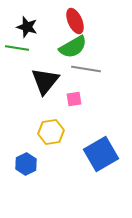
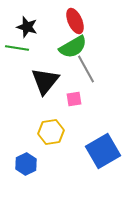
gray line: rotated 52 degrees clockwise
blue square: moved 2 px right, 3 px up
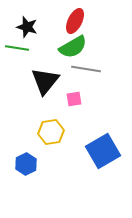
red ellipse: rotated 50 degrees clockwise
gray line: rotated 52 degrees counterclockwise
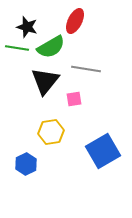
green semicircle: moved 22 px left
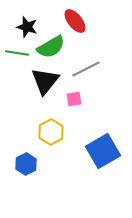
red ellipse: rotated 65 degrees counterclockwise
green line: moved 5 px down
gray line: rotated 36 degrees counterclockwise
yellow hexagon: rotated 20 degrees counterclockwise
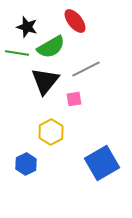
blue square: moved 1 px left, 12 px down
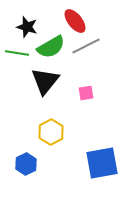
gray line: moved 23 px up
pink square: moved 12 px right, 6 px up
blue square: rotated 20 degrees clockwise
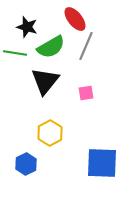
red ellipse: moved 2 px up
gray line: rotated 40 degrees counterclockwise
green line: moved 2 px left
yellow hexagon: moved 1 px left, 1 px down
blue square: rotated 12 degrees clockwise
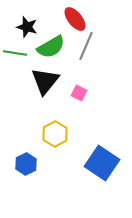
pink square: moved 7 px left; rotated 35 degrees clockwise
yellow hexagon: moved 5 px right, 1 px down
blue square: rotated 32 degrees clockwise
